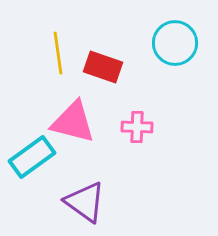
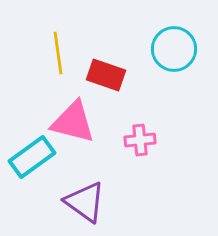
cyan circle: moved 1 px left, 6 px down
red rectangle: moved 3 px right, 8 px down
pink cross: moved 3 px right, 13 px down; rotated 8 degrees counterclockwise
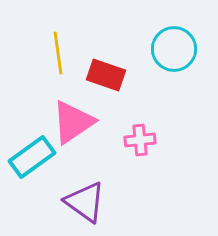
pink triangle: rotated 48 degrees counterclockwise
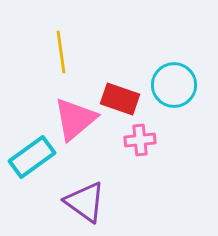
cyan circle: moved 36 px down
yellow line: moved 3 px right, 1 px up
red rectangle: moved 14 px right, 24 px down
pink triangle: moved 2 px right, 3 px up; rotated 6 degrees counterclockwise
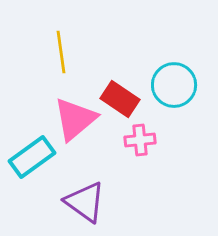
red rectangle: rotated 15 degrees clockwise
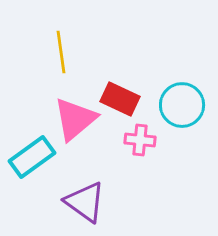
cyan circle: moved 8 px right, 20 px down
red rectangle: rotated 9 degrees counterclockwise
pink cross: rotated 12 degrees clockwise
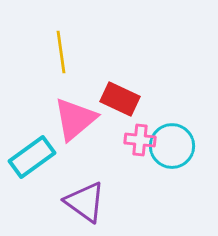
cyan circle: moved 10 px left, 41 px down
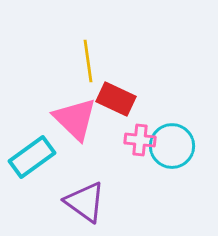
yellow line: moved 27 px right, 9 px down
red rectangle: moved 4 px left
pink triangle: rotated 36 degrees counterclockwise
